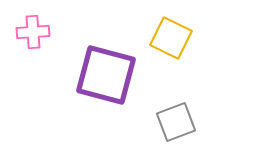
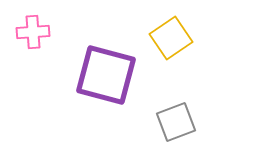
yellow square: rotated 30 degrees clockwise
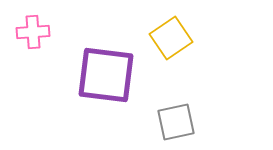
purple square: rotated 8 degrees counterclockwise
gray square: rotated 9 degrees clockwise
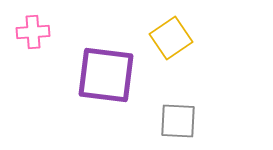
gray square: moved 2 px right, 1 px up; rotated 15 degrees clockwise
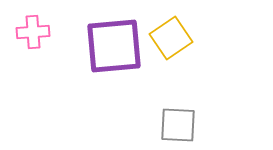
purple square: moved 8 px right, 29 px up; rotated 12 degrees counterclockwise
gray square: moved 4 px down
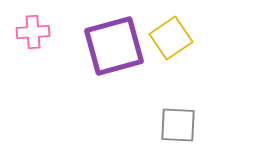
purple square: rotated 10 degrees counterclockwise
